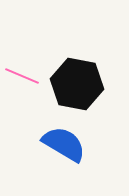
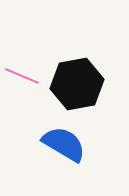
black hexagon: rotated 21 degrees counterclockwise
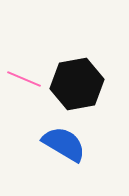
pink line: moved 2 px right, 3 px down
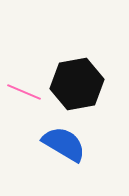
pink line: moved 13 px down
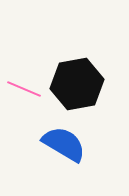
pink line: moved 3 px up
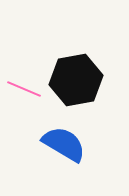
black hexagon: moved 1 px left, 4 px up
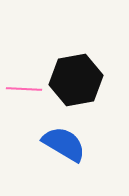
pink line: rotated 20 degrees counterclockwise
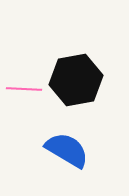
blue semicircle: moved 3 px right, 6 px down
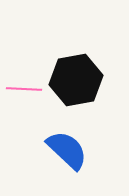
blue semicircle: rotated 12 degrees clockwise
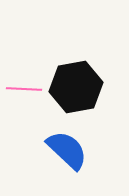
black hexagon: moved 7 px down
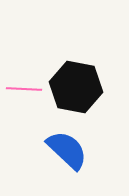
black hexagon: rotated 21 degrees clockwise
